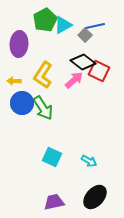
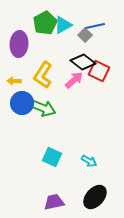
green pentagon: moved 3 px down
green arrow: rotated 35 degrees counterclockwise
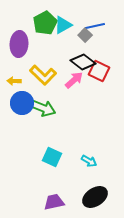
yellow L-shape: rotated 80 degrees counterclockwise
black ellipse: rotated 15 degrees clockwise
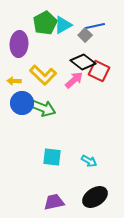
cyan square: rotated 18 degrees counterclockwise
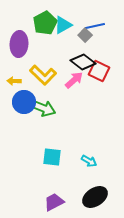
blue circle: moved 2 px right, 1 px up
purple trapezoid: rotated 15 degrees counterclockwise
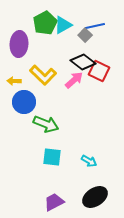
green arrow: moved 3 px right, 16 px down
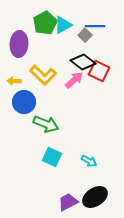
blue line: rotated 12 degrees clockwise
cyan square: rotated 18 degrees clockwise
purple trapezoid: moved 14 px right
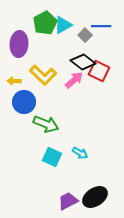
blue line: moved 6 px right
cyan arrow: moved 9 px left, 8 px up
purple trapezoid: moved 1 px up
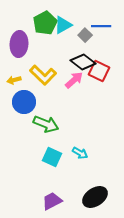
yellow arrow: moved 1 px up; rotated 16 degrees counterclockwise
purple trapezoid: moved 16 px left
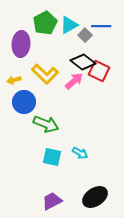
cyan triangle: moved 6 px right
purple ellipse: moved 2 px right
yellow L-shape: moved 2 px right, 1 px up
pink arrow: moved 1 px down
cyan square: rotated 12 degrees counterclockwise
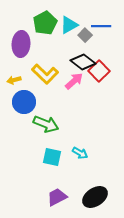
red square: rotated 20 degrees clockwise
purple trapezoid: moved 5 px right, 4 px up
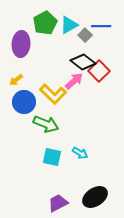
yellow L-shape: moved 8 px right, 20 px down
yellow arrow: moved 2 px right; rotated 24 degrees counterclockwise
purple trapezoid: moved 1 px right, 6 px down
